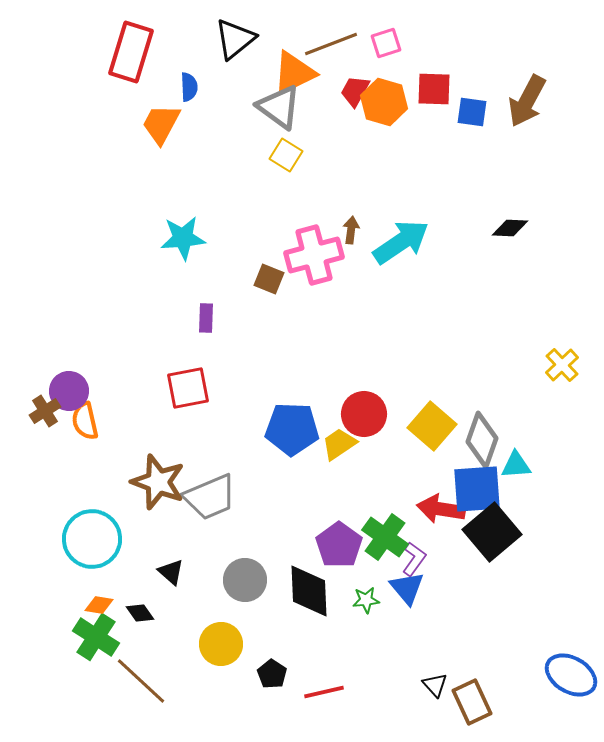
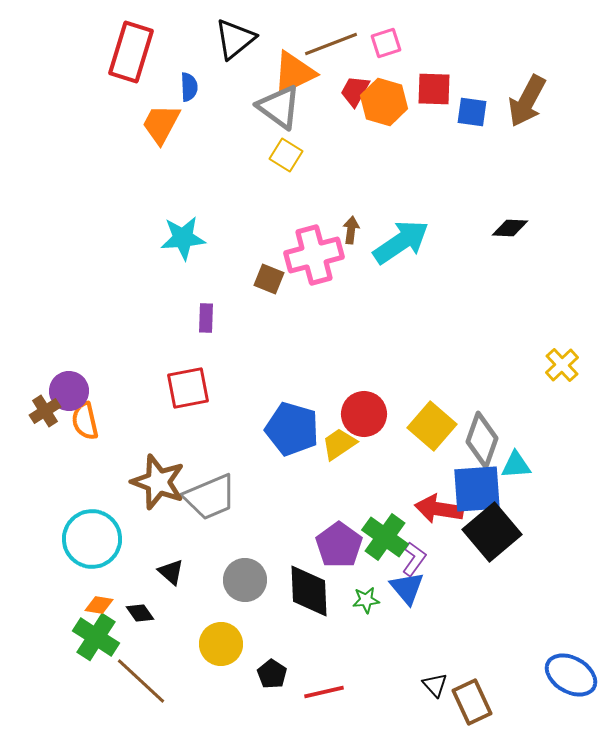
blue pentagon at (292, 429): rotated 14 degrees clockwise
red arrow at (441, 509): moved 2 px left
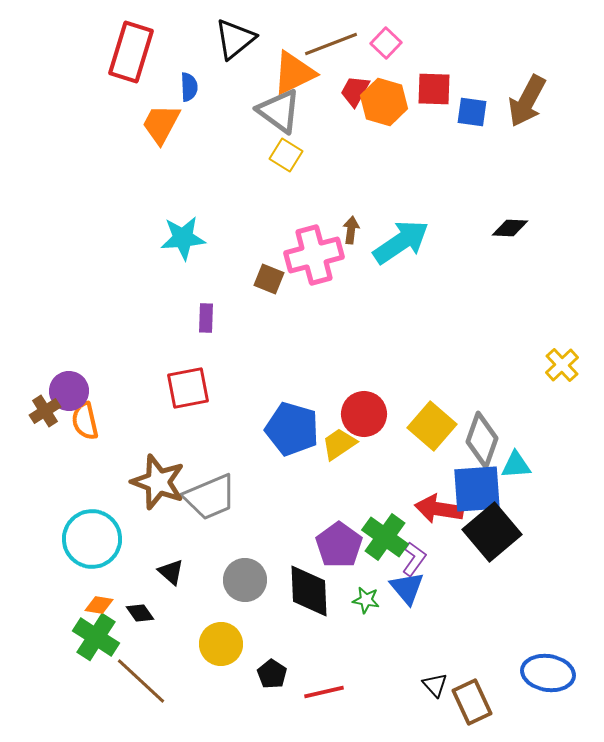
pink square at (386, 43): rotated 28 degrees counterclockwise
gray triangle at (279, 107): moved 4 px down
green star at (366, 600): rotated 16 degrees clockwise
blue ellipse at (571, 675): moved 23 px left, 2 px up; rotated 21 degrees counterclockwise
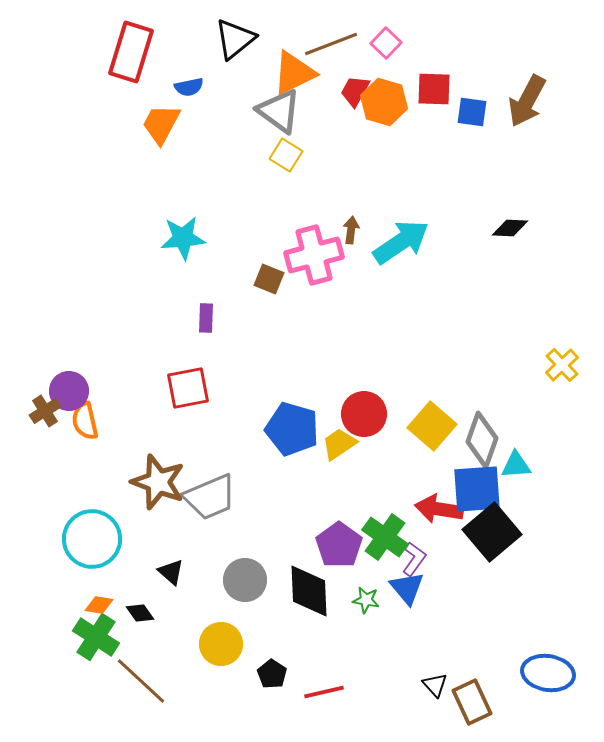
blue semicircle at (189, 87): rotated 80 degrees clockwise
